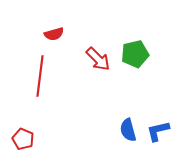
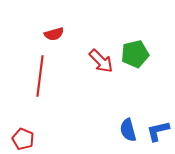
red arrow: moved 3 px right, 2 px down
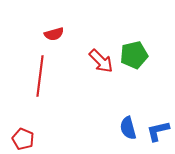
green pentagon: moved 1 px left, 1 px down
blue semicircle: moved 2 px up
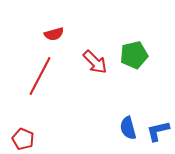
red arrow: moved 6 px left, 1 px down
red line: rotated 21 degrees clockwise
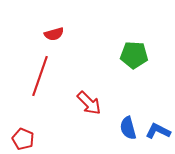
green pentagon: rotated 16 degrees clockwise
red arrow: moved 6 px left, 41 px down
red line: rotated 9 degrees counterclockwise
blue L-shape: rotated 40 degrees clockwise
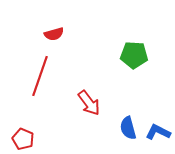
red arrow: rotated 8 degrees clockwise
blue L-shape: moved 1 px down
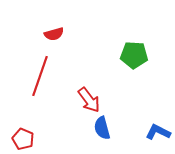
red arrow: moved 3 px up
blue semicircle: moved 26 px left
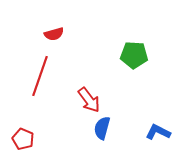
blue semicircle: rotated 30 degrees clockwise
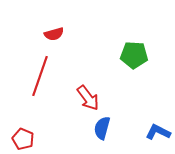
red arrow: moved 1 px left, 2 px up
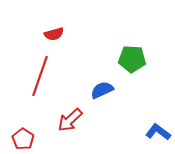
green pentagon: moved 2 px left, 4 px down
red arrow: moved 18 px left, 22 px down; rotated 84 degrees clockwise
blue semicircle: moved 38 px up; rotated 50 degrees clockwise
blue L-shape: rotated 10 degrees clockwise
red pentagon: rotated 10 degrees clockwise
